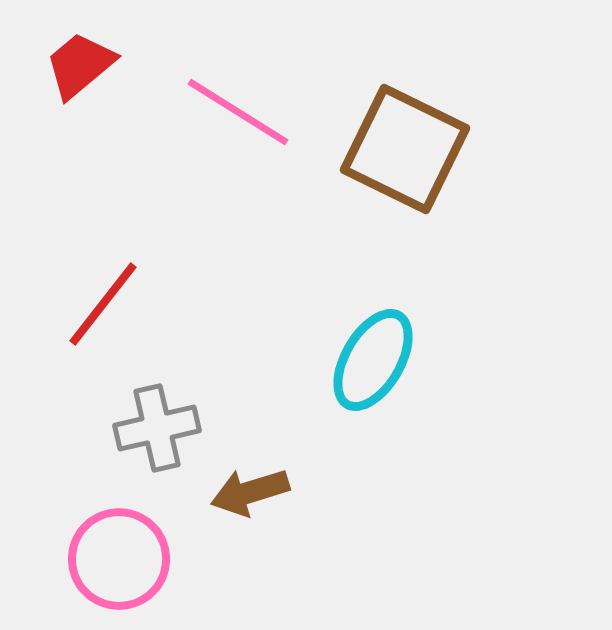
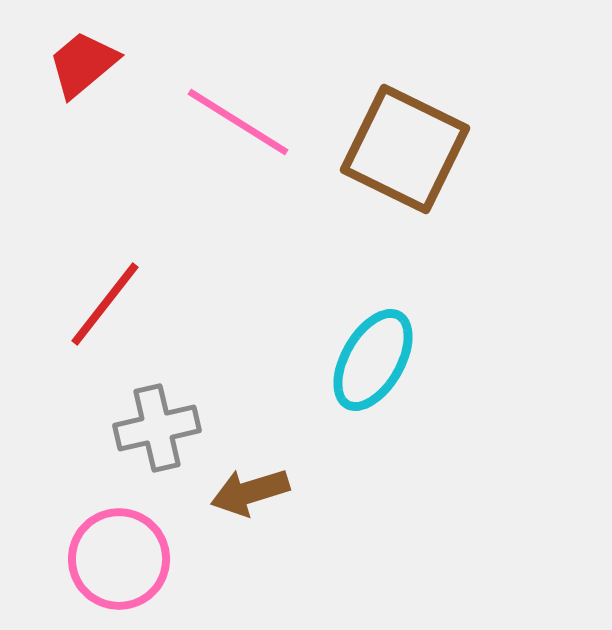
red trapezoid: moved 3 px right, 1 px up
pink line: moved 10 px down
red line: moved 2 px right
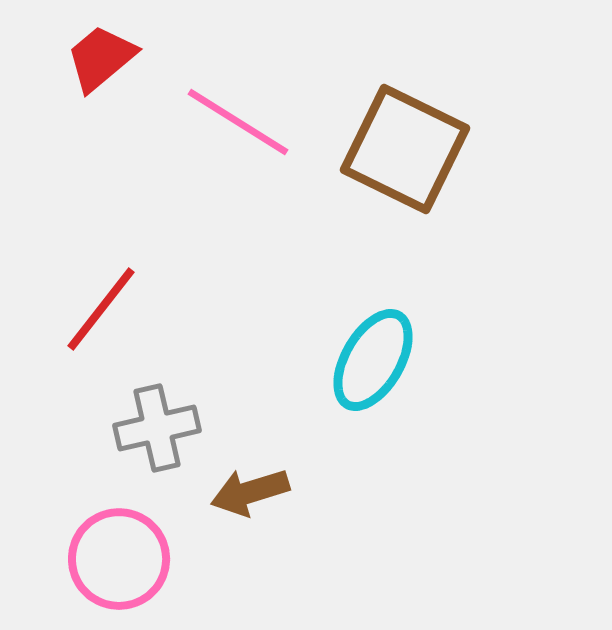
red trapezoid: moved 18 px right, 6 px up
red line: moved 4 px left, 5 px down
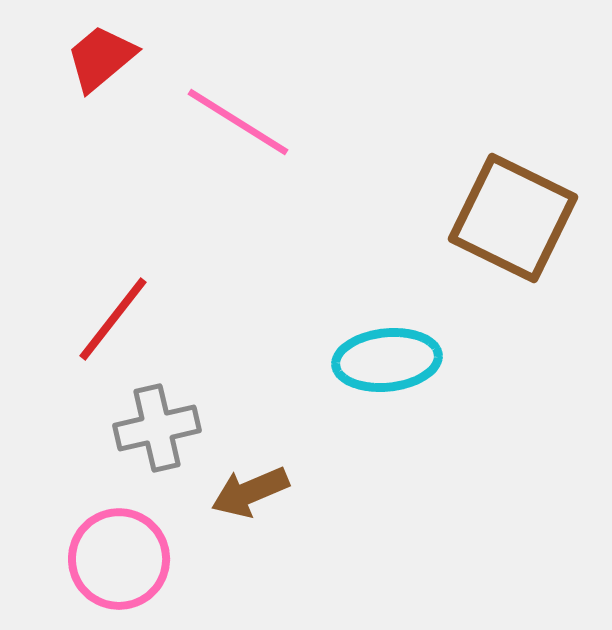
brown square: moved 108 px right, 69 px down
red line: moved 12 px right, 10 px down
cyan ellipse: moved 14 px right; rotated 54 degrees clockwise
brown arrow: rotated 6 degrees counterclockwise
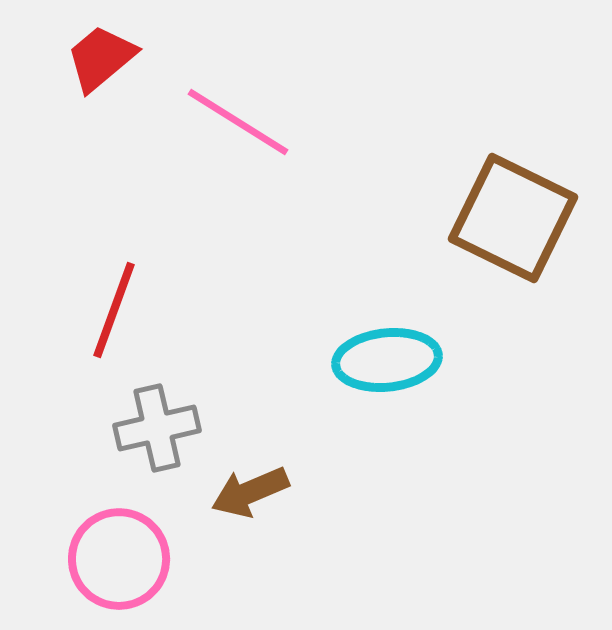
red line: moved 1 px right, 9 px up; rotated 18 degrees counterclockwise
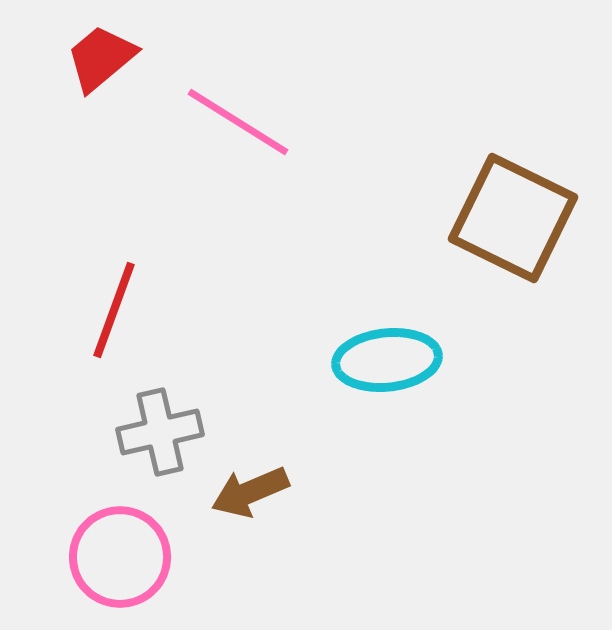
gray cross: moved 3 px right, 4 px down
pink circle: moved 1 px right, 2 px up
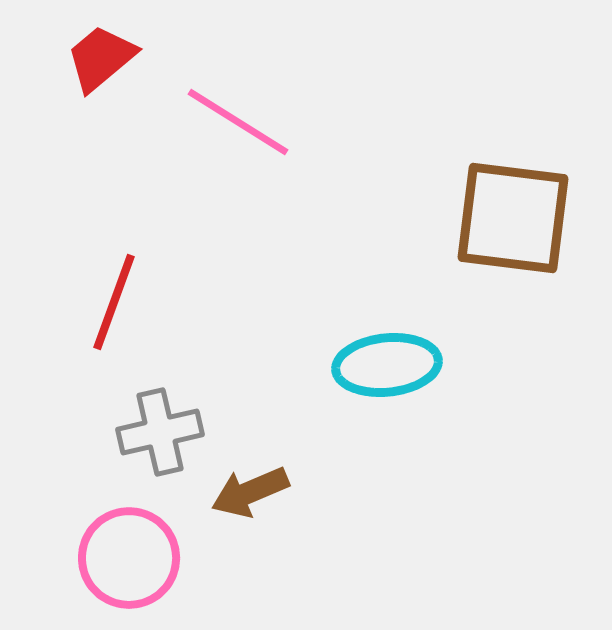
brown square: rotated 19 degrees counterclockwise
red line: moved 8 px up
cyan ellipse: moved 5 px down
pink circle: moved 9 px right, 1 px down
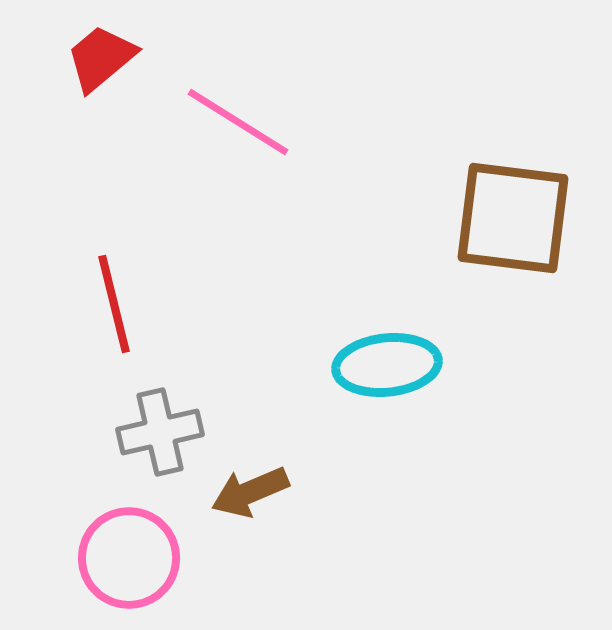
red line: moved 2 px down; rotated 34 degrees counterclockwise
